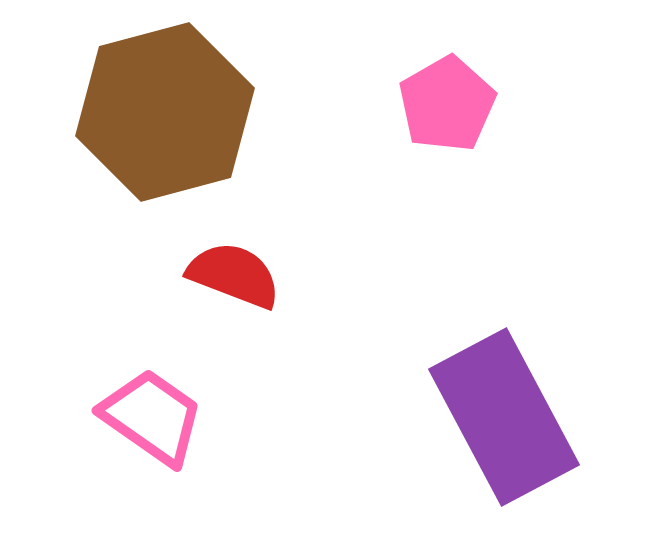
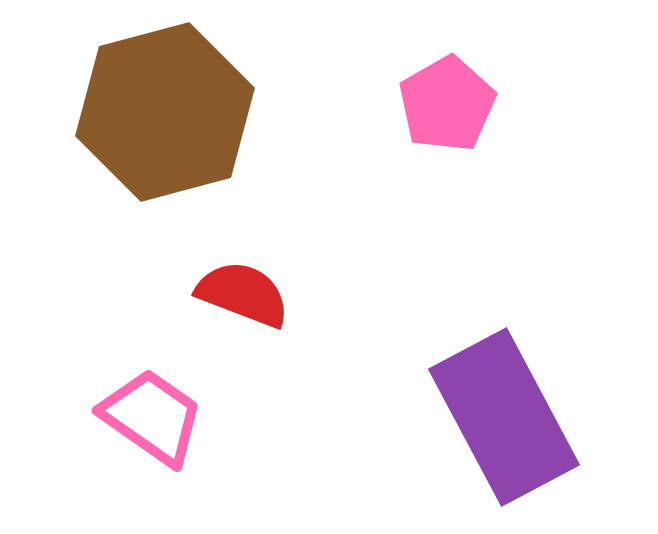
red semicircle: moved 9 px right, 19 px down
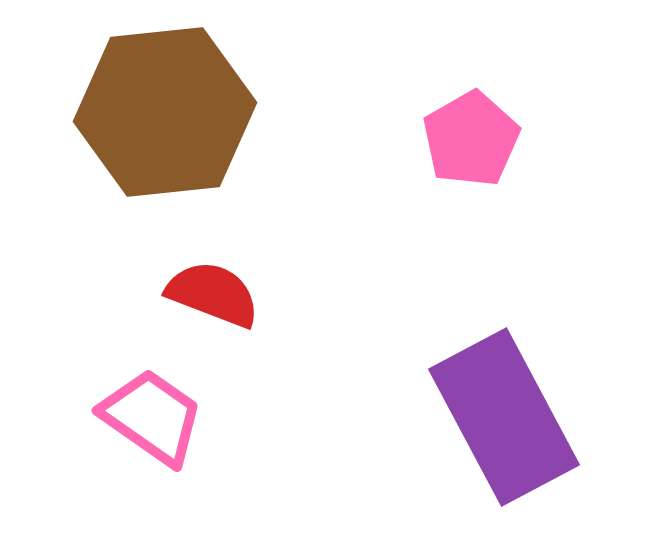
pink pentagon: moved 24 px right, 35 px down
brown hexagon: rotated 9 degrees clockwise
red semicircle: moved 30 px left
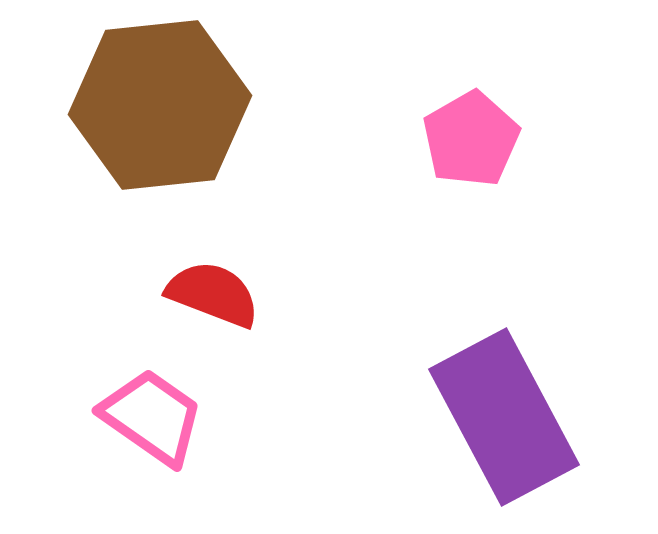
brown hexagon: moved 5 px left, 7 px up
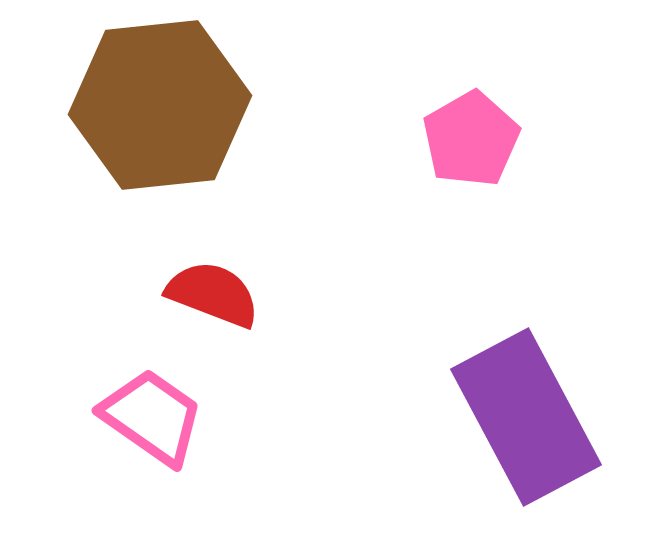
purple rectangle: moved 22 px right
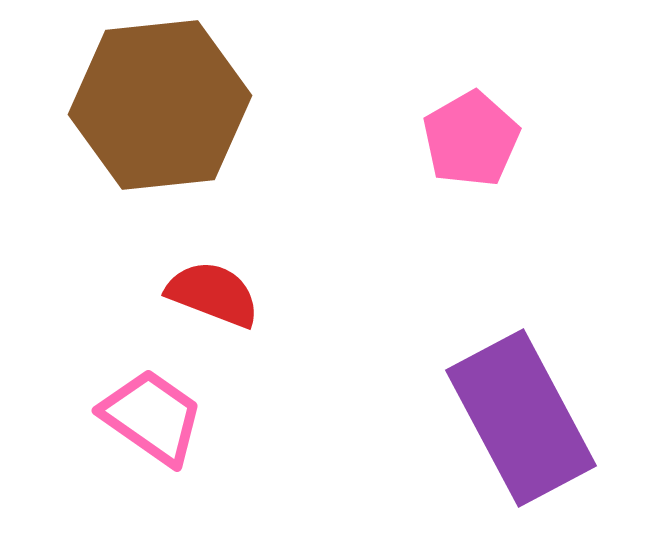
purple rectangle: moved 5 px left, 1 px down
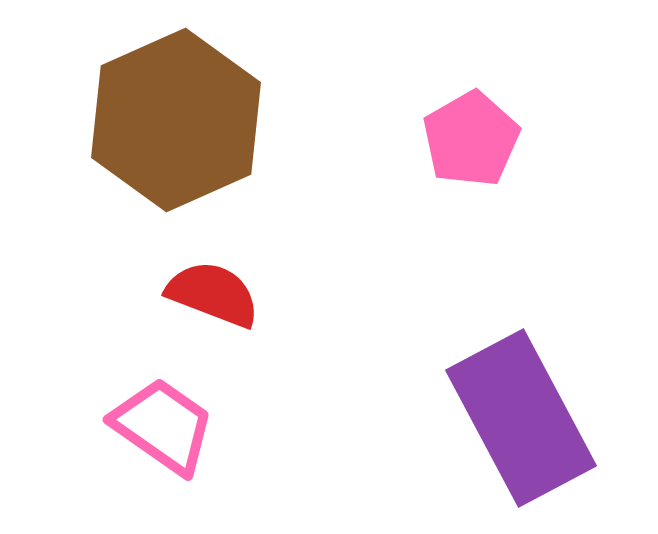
brown hexagon: moved 16 px right, 15 px down; rotated 18 degrees counterclockwise
pink trapezoid: moved 11 px right, 9 px down
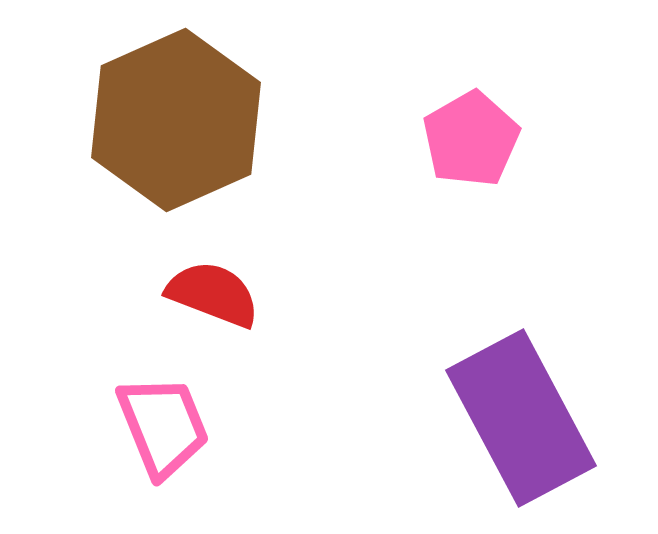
pink trapezoid: rotated 33 degrees clockwise
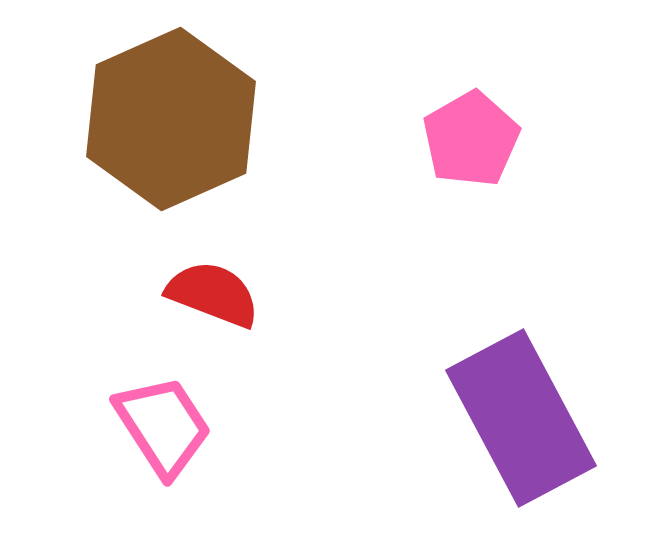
brown hexagon: moved 5 px left, 1 px up
pink trapezoid: rotated 11 degrees counterclockwise
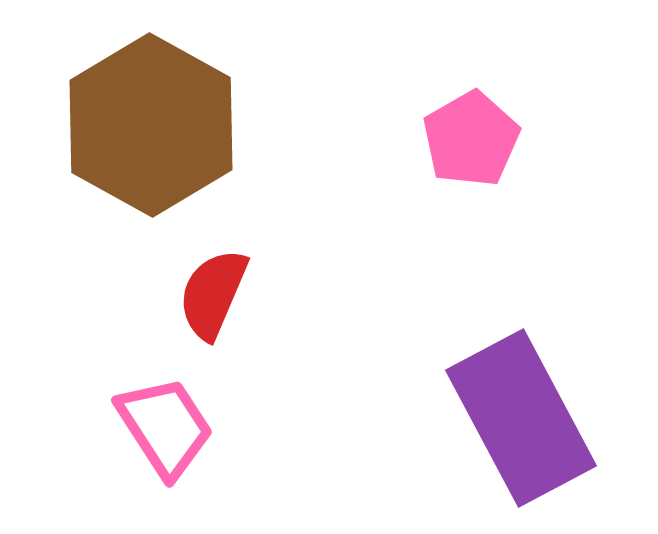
brown hexagon: moved 20 px left, 6 px down; rotated 7 degrees counterclockwise
red semicircle: rotated 88 degrees counterclockwise
pink trapezoid: moved 2 px right, 1 px down
